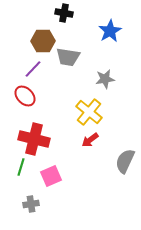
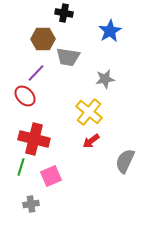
brown hexagon: moved 2 px up
purple line: moved 3 px right, 4 px down
red arrow: moved 1 px right, 1 px down
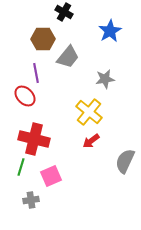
black cross: moved 1 px up; rotated 18 degrees clockwise
gray trapezoid: rotated 60 degrees counterclockwise
purple line: rotated 54 degrees counterclockwise
gray cross: moved 4 px up
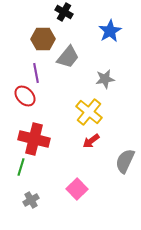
pink square: moved 26 px right, 13 px down; rotated 20 degrees counterclockwise
gray cross: rotated 21 degrees counterclockwise
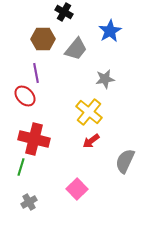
gray trapezoid: moved 8 px right, 8 px up
gray cross: moved 2 px left, 2 px down
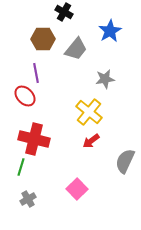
gray cross: moved 1 px left, 3 px up
